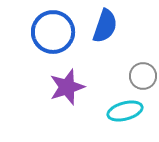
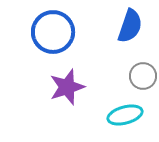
blue semicircle: moved 25 px right
cyan ellipse: moved 4 px down
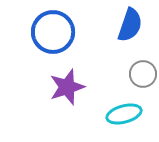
blue semicircle: moved 1 px up
gray circle: moved 2 px up
cyan ellipse: moved 1 px left, 1 px up
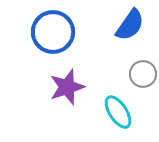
blue semicircle: rotated 16 degrees clockwise
cyan ellipse: moved 6 px left, 2 px up; rotated 72 degrees clockwise
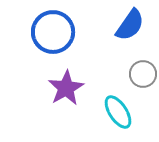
purple star: moved 1 px left, 1 px down; rotated 12 degrees counterclockwise
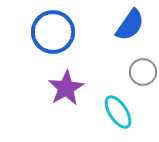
gray circle: moved 2 px up
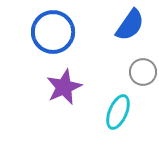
purple star: moved 2 px left, 1 px up; rotated 6 degrees clockwise
cyan ellipse: rotated 56 degrees clockwise
